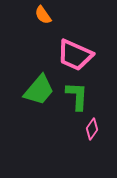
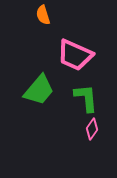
orange semicircle: rotated 18 degrees clockwise
green L-shape: moved 9 px right, 2 px down; rotated 8 degrees counterclockwise
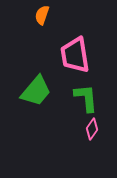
orange semicircle: moved 1 px left; rotated 36 degrees clockwise
pink trapezoid: rotated 57 degrees clockwise
green trapezoid: moved 3 px left, 1 px down
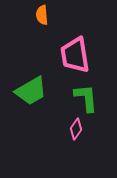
orange semicircle: rotated 24 degrees counterclockwise
green trapezoid: moved 5 px left; rotated 20 degrees clockwise
pink diamond: moved 16 px left
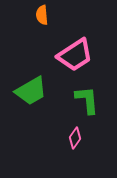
pink trapezoid: rotated 114 degrees counterclockwise
green L-shape: moved 1 px right, 2 px down
pink diamond: moved 1 px left, 9 px down
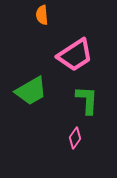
green L-shape: rotated 8 degrees clockwise
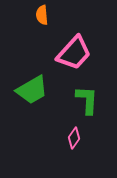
pink trapezoid: moved 1 px left, 2 px up; rotated 15 degrees counterclockwise
green trapezoid: moved 1 px right, 1 px up
pink diamond: moved 1 px left
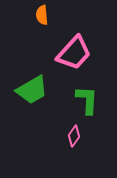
pink diamond: moved 2 px up
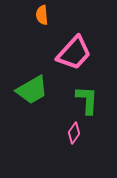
pink diamond: moved 3 px up
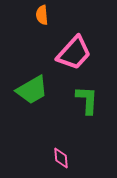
pink diamond: moved 13 px left, 25 px down; rotated 40 degrees counterclockwise
